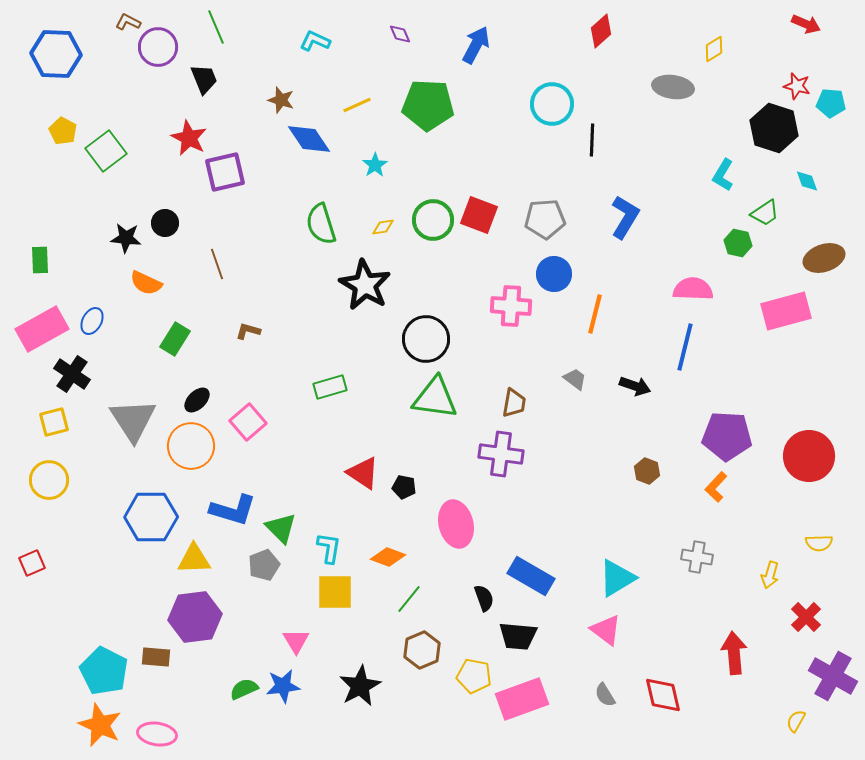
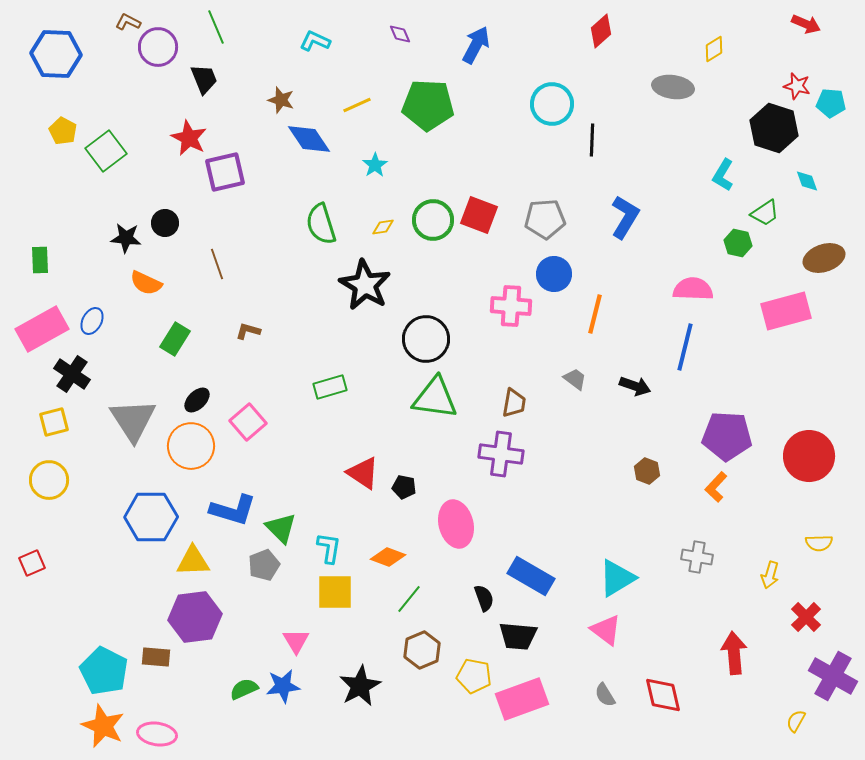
yellow triangle at (194, 559): moved 1 px left, 2 px down
orange star at (100, 725): moved 3 px right, 1 px down
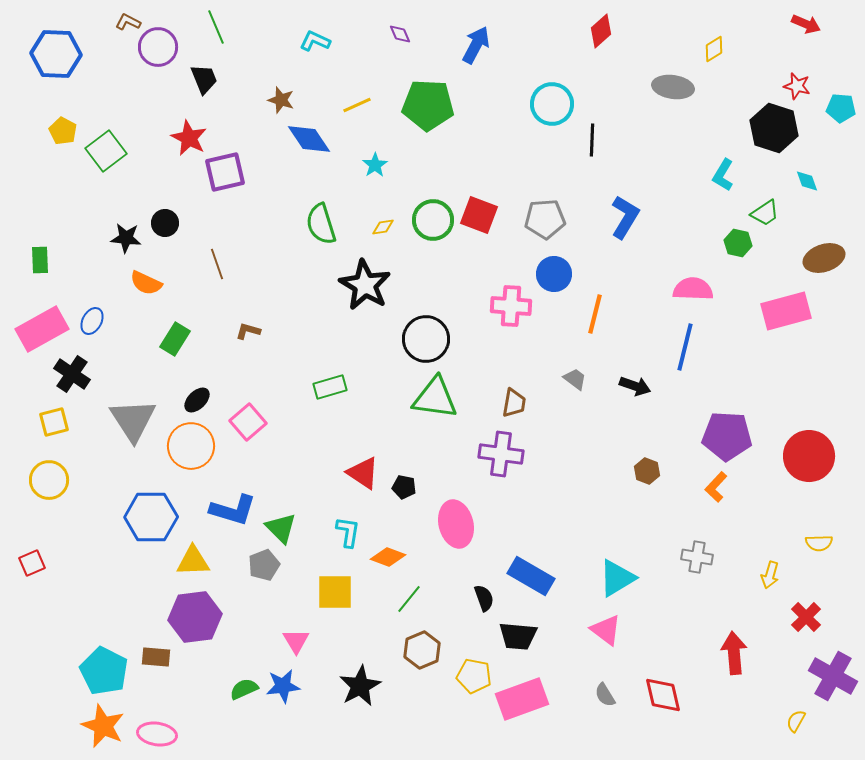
cyan pentagon at (831, 103): moved 10 px right, 5 px down
cyan L-shape at (329, 548): moved 19 px right, 16 px up
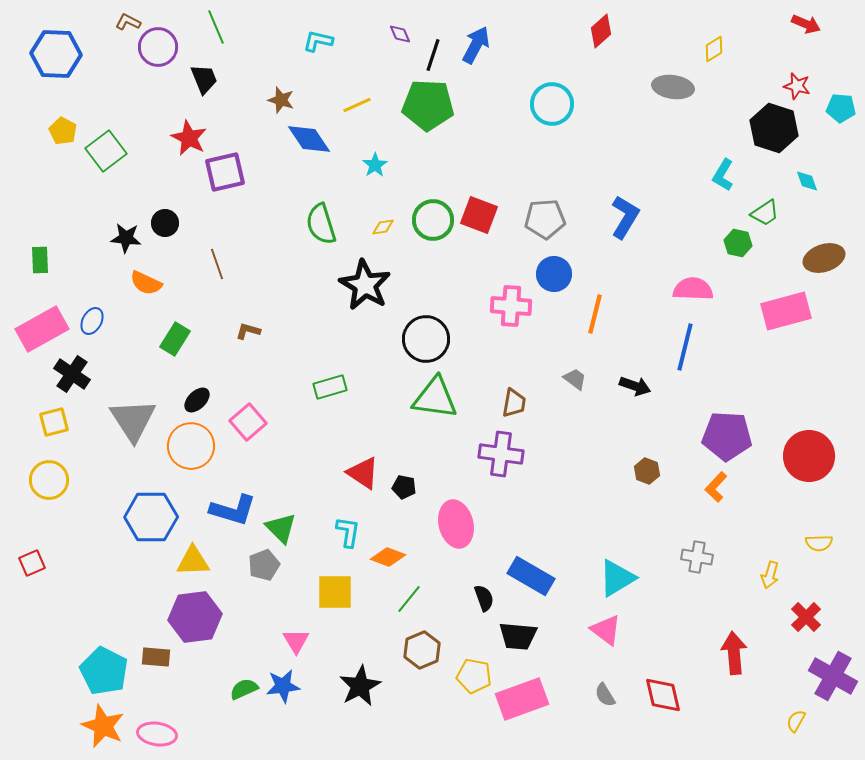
cyan L-shape at (315, 41): moved 3 px right; rotated 12 degrees counterclockwise
black line at (592, 140): moved 159 px left, 85 px up; rotated 16 degrees clockwise
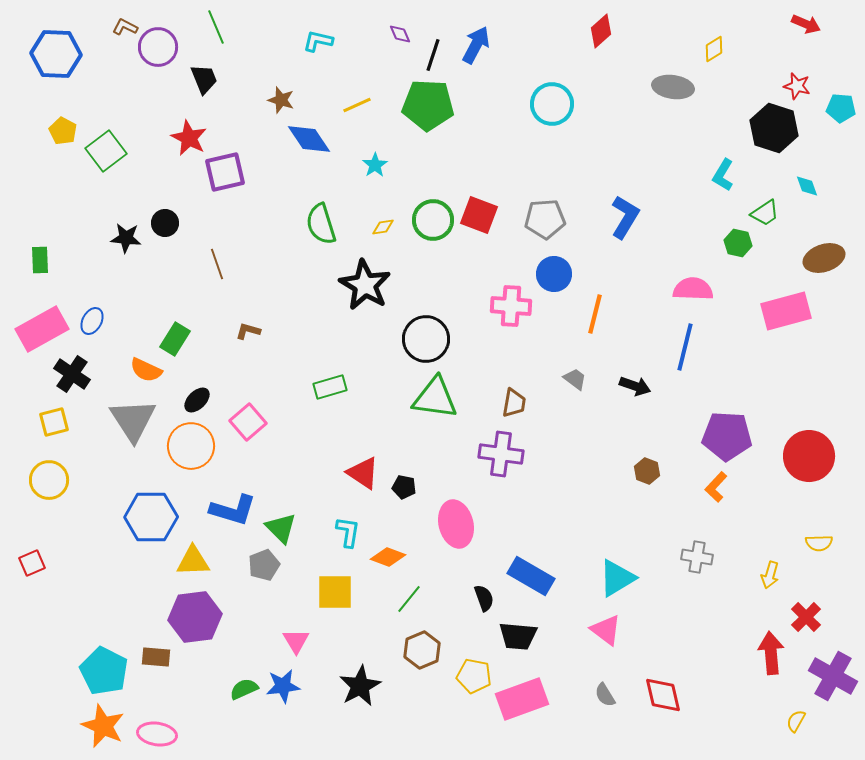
brown L-shape at (128, 22): moved 3 px left, 5 px down
cyan diamond at (807, 181): moved 5 px down
orange semicircle at (146, 283): moved 87 px down
red arrow at (734, 653): moved 37 px right
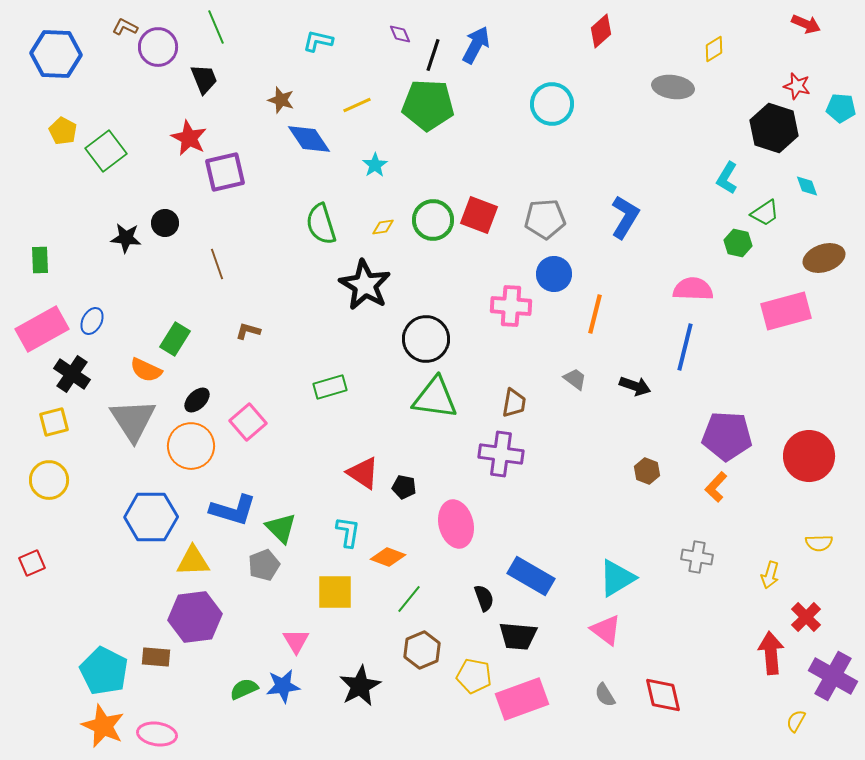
cyan L-shape at (723, 175): moved 4 px right, 3 px down
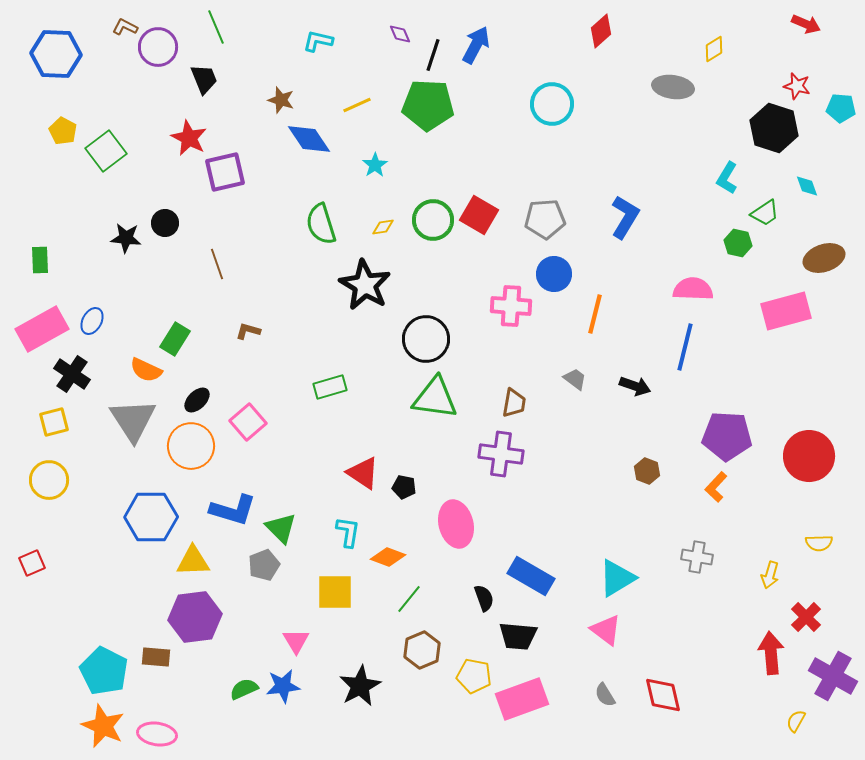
red square at (479, 215): rotated 9 degrees clockwise
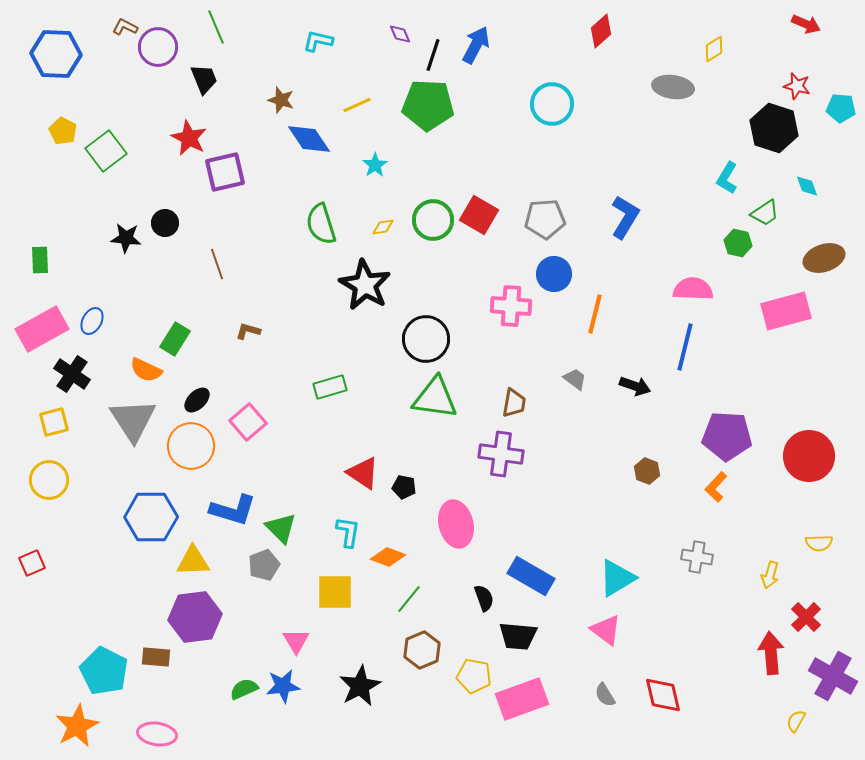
orange star at (103, 726): moved 26 px left; rotated 21 degrees clockwise
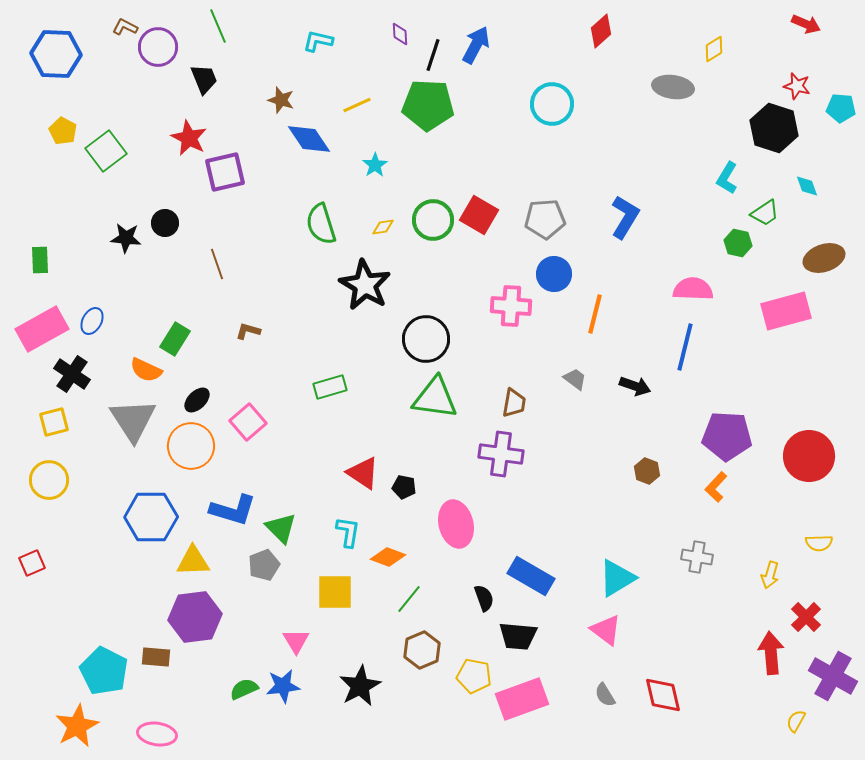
green line at (216, 27): moved 2 px right, 1 px up
purple diamond at (400, 34): rotated 20 degrees clockwise
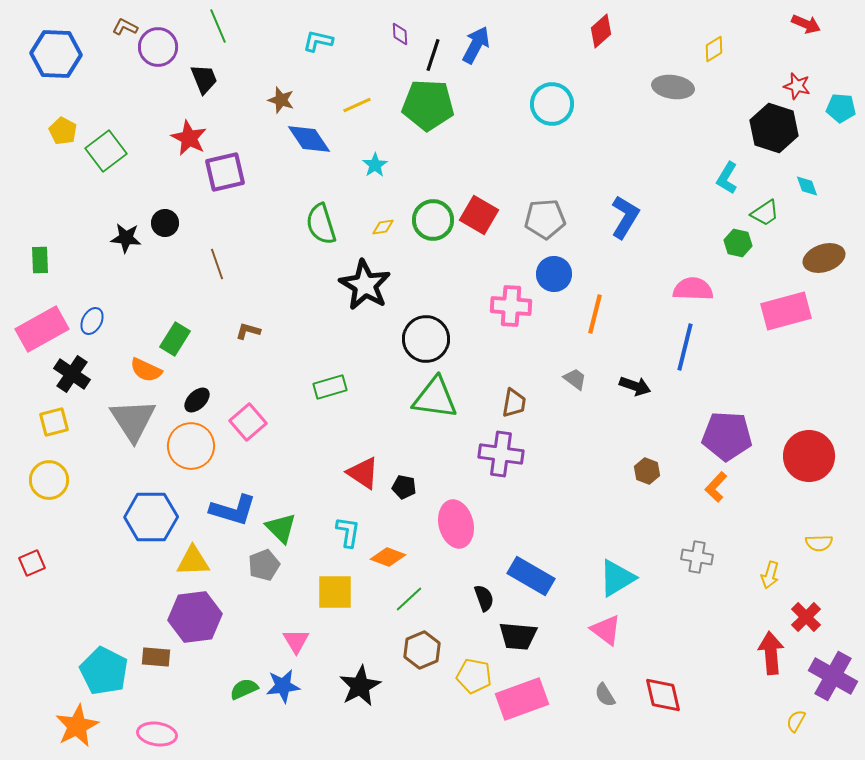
green line at (409, 599): rotated 8 degrees clockwise
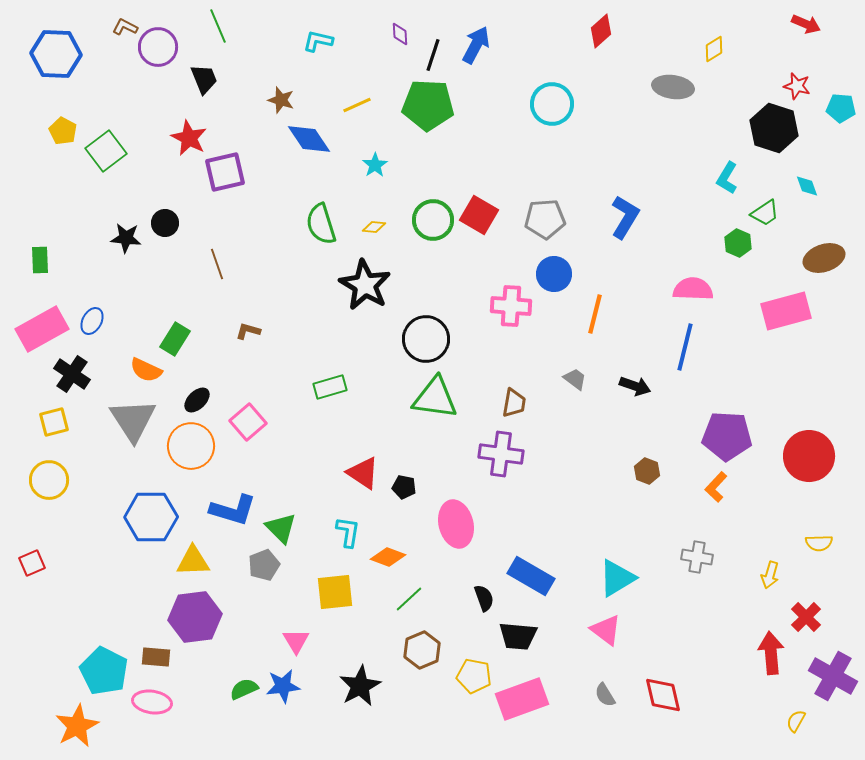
yellow diamond at (383, 227): moved 9 px left; rotated 15 degrees clockwise
green hexagon at (738, 243): rotated 12 degrees clockwise
yellow square at (335, 592): rotated 6 degrees counterclockwise
pink ellipse at (157, 734): moved 5 px left, 32 px up
